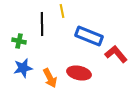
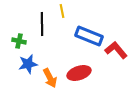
red L-shape: moved 4 px up
blue star: moved 5 px right, 4 px up
red ellipse: rotated 30 degrees counterclockwise
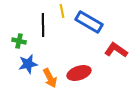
black line: moved 1 px right, 1 px down
blue rectangle: moved 14 px up; rotated 8 degrees clockwise
red L-shape: rotated 15 degrees counterclockwise
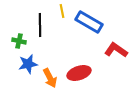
black line: moved 3 px left
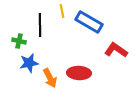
blue star: moved 1 px right, 1 px up
red ellipse: rotated 20 degrees clockwise
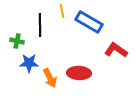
green cross: moved 2 px left
blue star: rotated 12 degrees clockwise
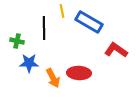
black line: moved 4 px right, 3 px down
orange arrow: moved 3 px right
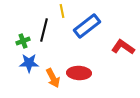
blue rectangle: moved 2 px left, 4 px down; rotated 68 degrees counterclockwise
black line: moved 2 px down; rotated 15 degrees clockwise
green cross: moved 6 px right; rotated 32 degrees counterclockwise
red L-shape: moved 7 px right, 3 px up
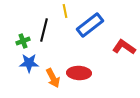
yellow line: moved 3 px right
blue rectangle: moved 3 px right, 1 px up
red L-shape: moved 1 px right
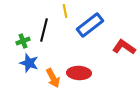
blue star: rotated 18 degrees clockwise
